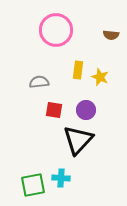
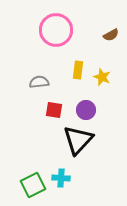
brown semicircle: rotated 35 degrees counterclockwise
yellow star: moved 2 px right
green square: rotated 15 degrees counterclockwise
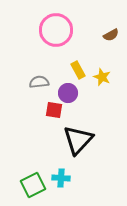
yellow rectangle: rotated 36 degrees counterclockwise
purple circle: moved 18 px left, 17 px up
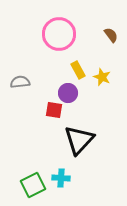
pink circle: moved 3 px right, 4 px down
brown semicircle: rotated 98 degrees counterclockwise
gray semicircle: moved 19 px left
black triangle: moved 1 px right
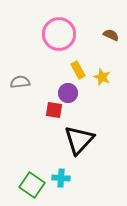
brown semicircle: rotated 28 degrees counterclockwise
green square: moved 1 px left; rotated 30 degrees counterclockwise
